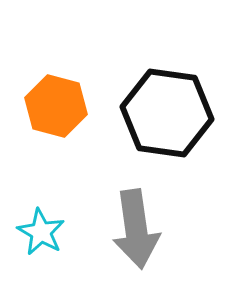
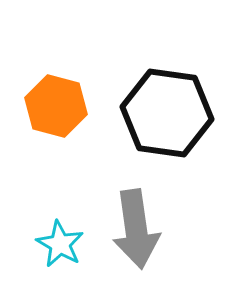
cyan star: moved 19 px right, 12 px down
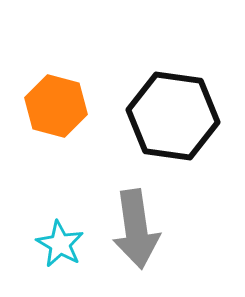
black hexagon: moved 6 px right, 3 px down
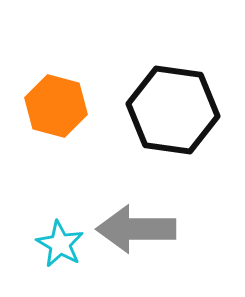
black hexagon: moved 6 px up
gray arrow: rotated 98 degrees clockwise
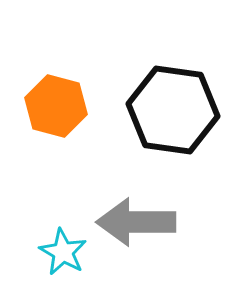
gray arrow: moved 7 px up
cyan star: moved 3 px right, 8 px down
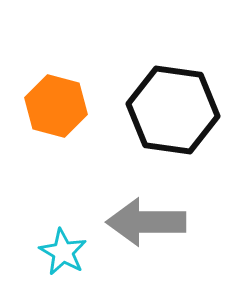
gray arrow: moved 10 px right
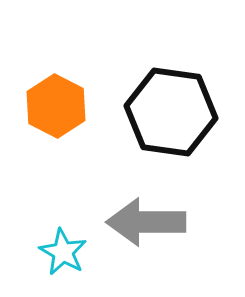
orange hexagon: rotated 12 degrees clockwise
black hexagon: moved 2 px left, 2 px down
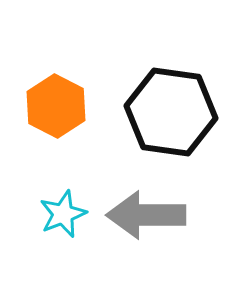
gray arrow: moved 7 px up
cyan star: moved 38 px up; rotated 21 degrees clockwise
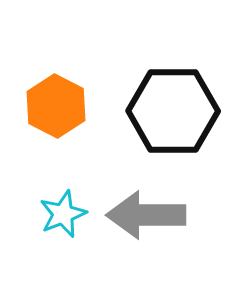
black hexagon: moved 2 px right, 1 px up; rotated 8 degrees counterclockwise
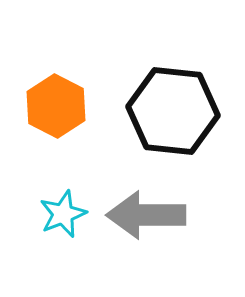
black hexagon: rotated 6 degrees clockwise
